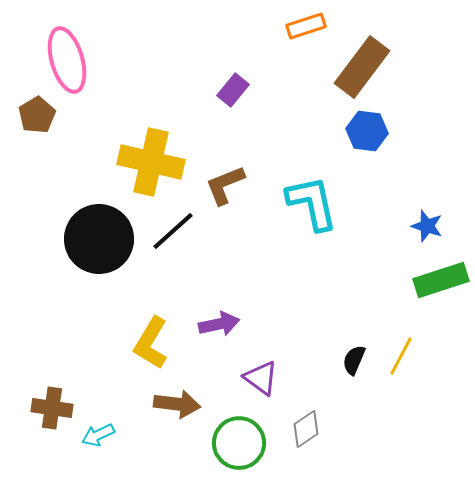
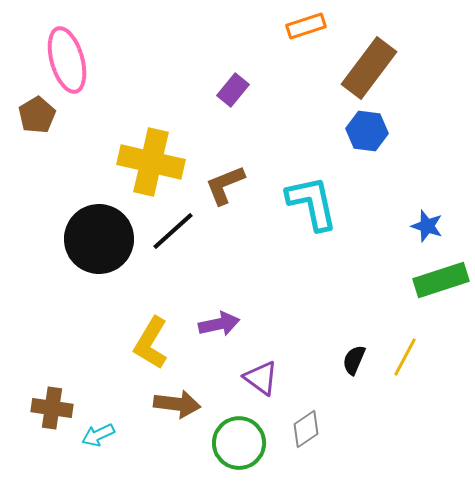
brown rectangle: moved 7 px right, 1 px down
yellow line: moved 4 px right, 1 px down
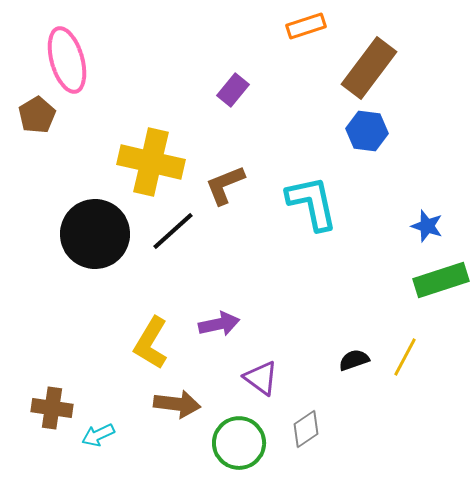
black circle: moved 4 px left, 5 px up
black semicircle: rotated 48 degrees clockwise
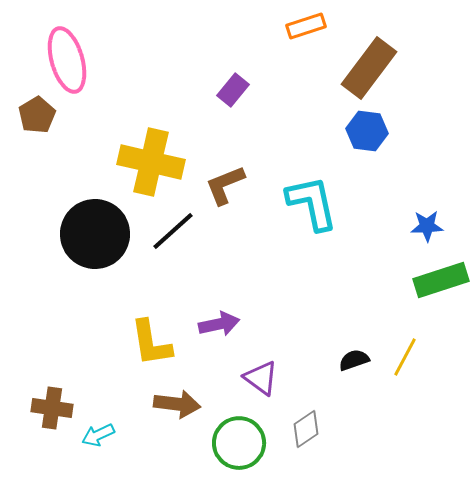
blue star: rotated 20 degrees counterclockwise
yellow L-shape: rotated 40 degrees counterclockwise
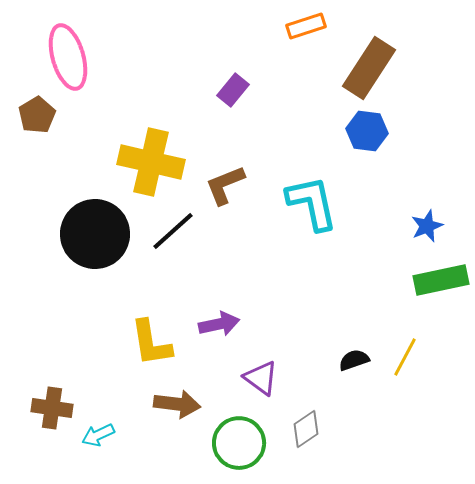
pink ellipse: moved 1 px right, 3 px up
brown rectangle: rotated 4 degrees counterclockwise
blue star: rotated 20 degrees counterclockwise
green rectangle: rotated 6 degrees clockwise
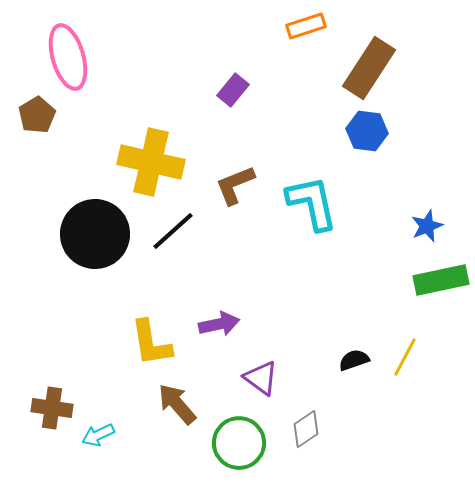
brown L-shape: moved 10 px right
brown arrow: rotated 138 degrees counterclockwise
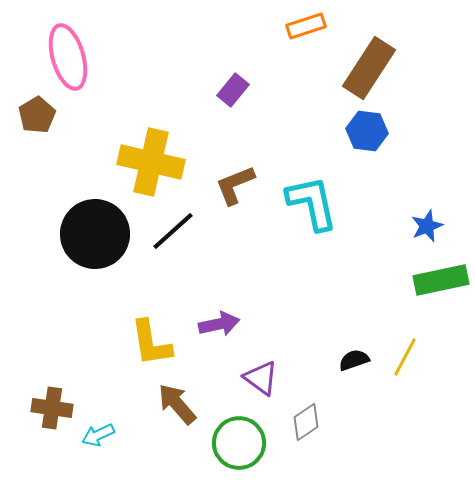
gray diamond: moved 7 px up
